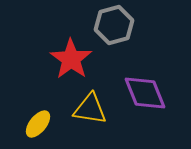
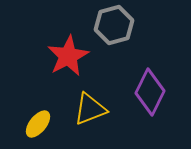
red star: moved 3 px left, 3 px up; rotated 9 degrees clockwise
purple diamond: moved 5 px right, 1 px up; rotated 48 degrees clockwise
yellow triangle: rotated 30 degrees counterclockwise
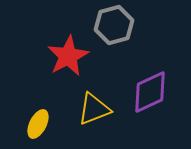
purple diamond: rotated 39 degrees clockwise
yellow triangle: moved 4 px right
yellow ellipse: rotated 12 degrees counterclockwise
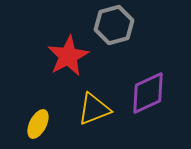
purple diamond: moved 2 px left, 1 px down
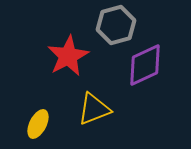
gray hexagon: moved 2 px right
purple diamond: moved 3 px left, 28 px up
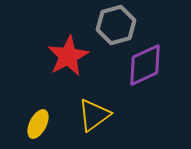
yellow triangle: moved 6 px down; rotated 15 degrees counterclockwise
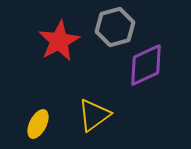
gray hexagon: moved 1 px left, 2 px down
red star: moved 9 px left, 15 px up
purple diamond: moved 1 px right
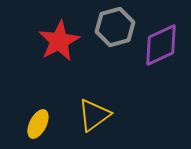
purple diamond: moved 15 px right, 20 px up
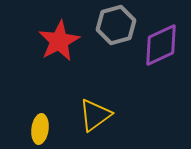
gray hexagon: moved 1 px right, 2 px up
yellow triangle: moved 1 px right
yellow ellipse: moved 2 px right, 5 px down; rotated 20 degrees counterclockwise
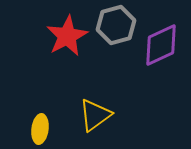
red star: moved 8 px right, 5 px up
